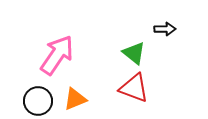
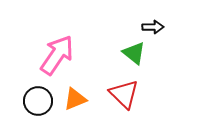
black arrow: moved 12 px left, 2 px up
red triangle: moved 10 px left, 6 px down; rotated 24 degrees clockwise
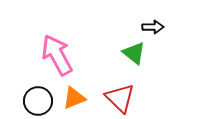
pink arrow: rotated 63 degrees counterclockwise
red triangle: moved 4 px left, 4 px down
orange triangle: moved 1 px left, 1 px up
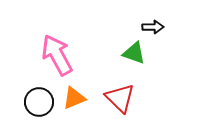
green triangle: rotated 20 degrees counterclockwise
black circle: moved 1 px right, 1 px down
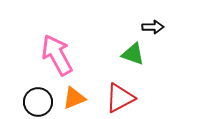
green triangle: moved 1 px left, 1 px down
red triangle: rotated 48 degrees clockwise
black circle: moved 1 px left
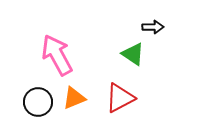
green triangle: rotated 15 degrees clockwise
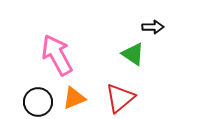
red triangle: rotated 12 degrees counterclockwise
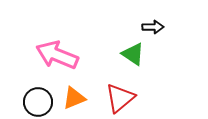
pink arrow: rotated 39 degrees counterclockwise
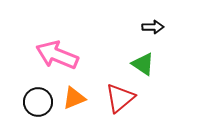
green triangle: moved 10 px right, 10 px down
